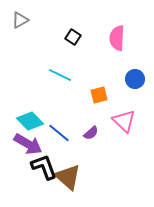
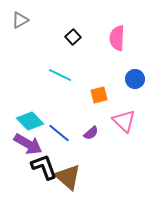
black square: rotated 14 degrees clockwise
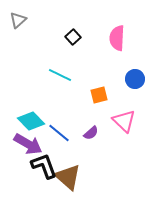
gray triangle: moved 2 px left; rotated 12 degrees counterclockwise
cyan diamond: moved 1 px right
black L-shape: moved 1 px up
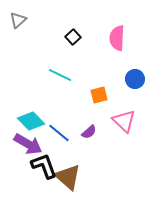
purple semicircle: moved 2 px left, 1 px up
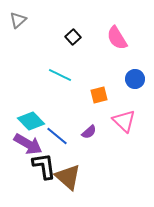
pink semicircle: rotated 35 degrees counterclockwise
blue line: moved 2 px left, 3 px down
black L-shape: rotated 12 degrees clockwise
